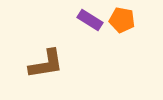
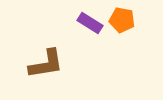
purple rectangle: moved 3 px down
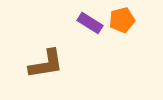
orange pentagon: rotated 25 degrees counterclockwise
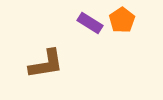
orange pentagon: rotated 20 degrees counterclockwise
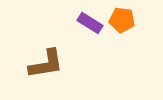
orange pentagon: rotated 30 degrees counterclockwise
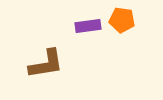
purple rectangle: moved 2 px left, 3 px down; rotated 40 degrees counterclockwise
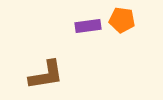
brown L-shape: moved 11 px down
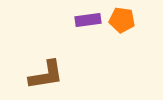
purple rectangle: moved 6 px up
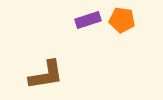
purple rectangle: rotated 10 degrees counterclockwise
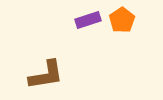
orange pentagon: rotated 30 degrees clockwise
